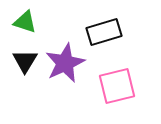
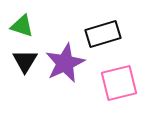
green triangle: moved 3 px left, 4 px down
black rectangle: moved 1 px left, 2 px down
pink square: moved 2 px right, 3 px up
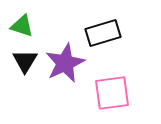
black rectangle: moved 1 px up
pink square: moved 7 px left, 10 px down; rotated 6 degrees clockwise
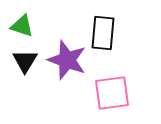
black rectangle: rotated 68 degrees counterclockwise
purple star: moved 2 px right, 3 px up; rotated 27 degrees counterclockwise
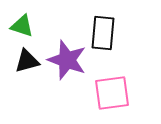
black triangle: moved 2 px right; rotated 44 degrees clockwise
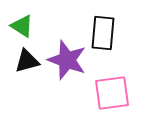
green triangle: rotated 15 degrees clockwise
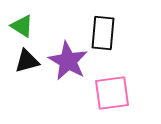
purple star: moved 1 px right, 1 px down; rotated 9 degrees clockwise
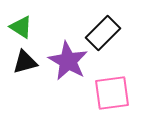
green triangle: moved 1 px left, 1 px down
black rectangle: rotated 40 degrees clockwise
black triangle: moved 2 px left, 1 px down
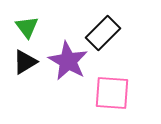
green triangle: moved 6 px right; rotated 20 degrees clockwise
black triangle: rotated 16 degrees counterclockwise
pink square: rotated 12 degrees clockwise
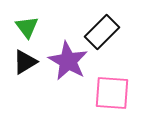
black rectangle: moved 1 px left, 1 px up
